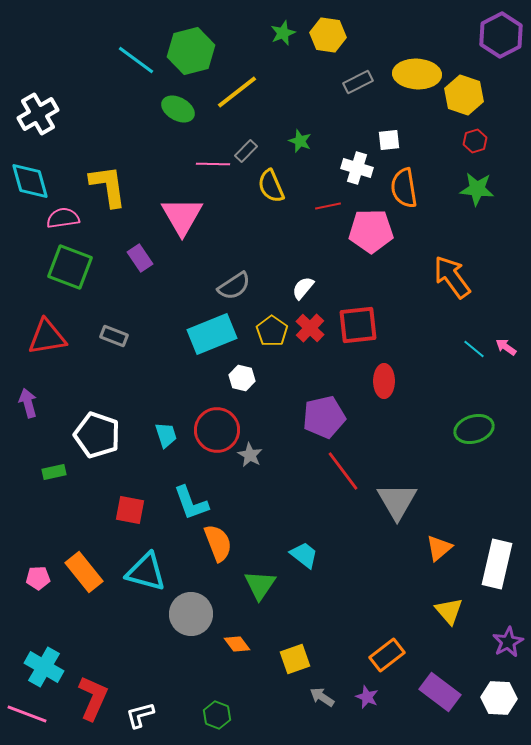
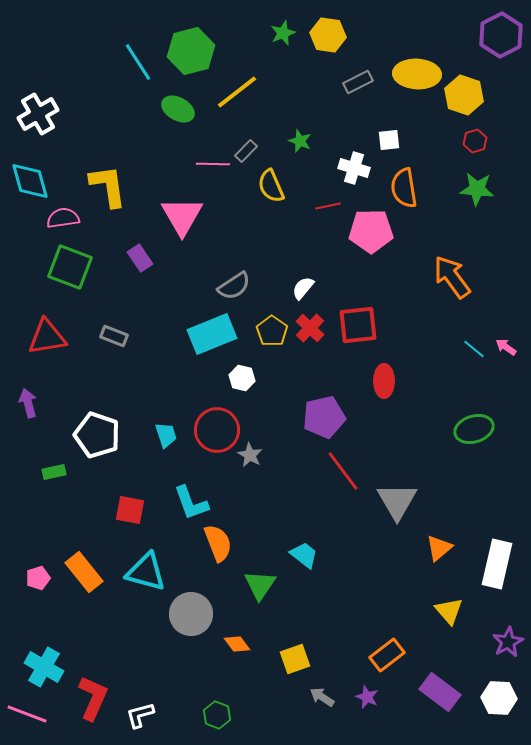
cyan line at (136, 60): moved 2 px right, 2 px down; rotated 21 degrees clockwise
white cross at (357, 168): moved 3 px left
pink pentagon at (38, 578): rotated 15 degrees counterclockwise
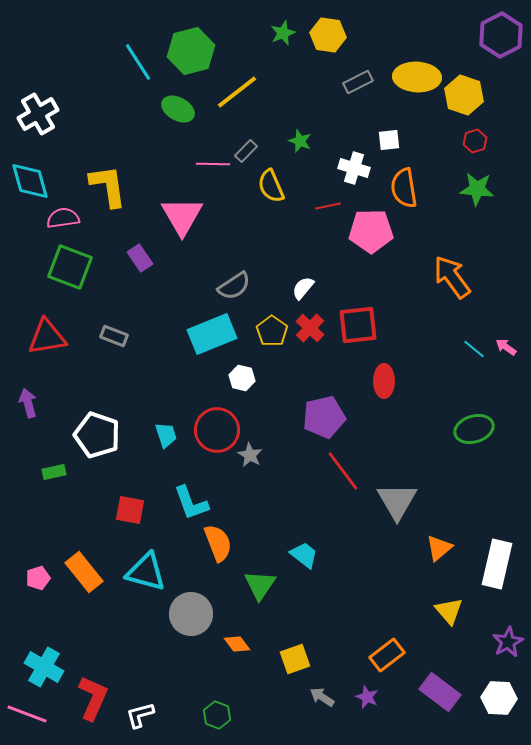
yellow ellipse at (417, 74): moved 3 px down
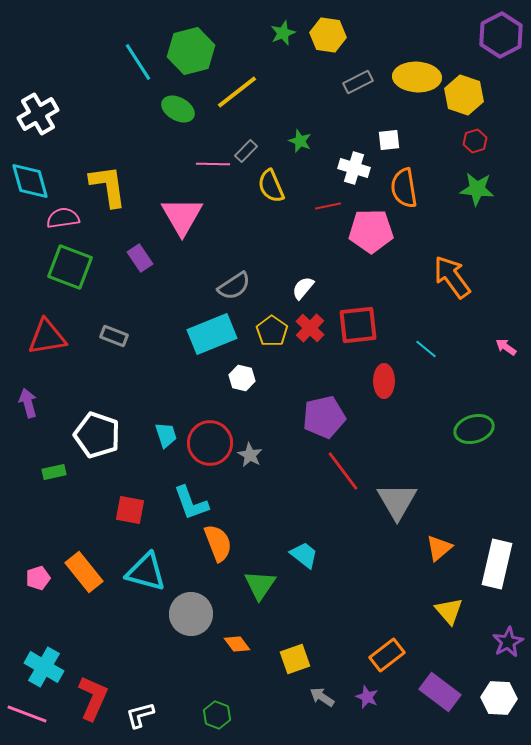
cyan line at (474, 349): moved 48 px left
red circle at (217, 430): moved 7 px left, 13 px down
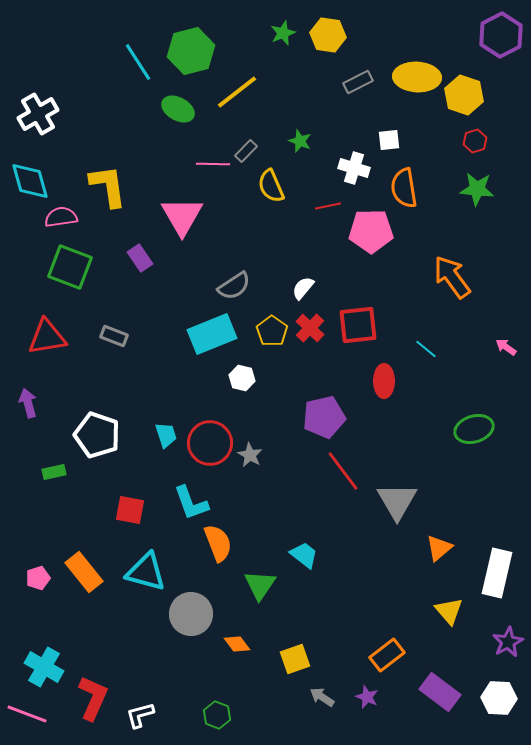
pink semicircle at (63, 218): moved 2 px left, 1 px up
white rectangle at (497, 564): moved 9 px down
